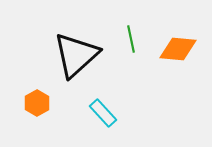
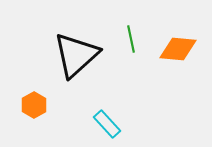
orange hexagon: moved 3 px left, 2 px down
cyan rectangle: moved 4 px right, 11 px down
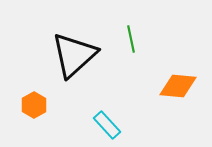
orange diamond: moved 37 px down
black triangle: moved 2 px left
cyan rectangle: moved 1 px down
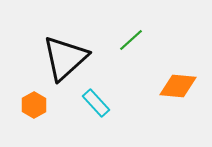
green line: moved 1 px down; rotated 60 degrees clockwise
black triangle: moved 9 px left, 3 px down
cyan rectangle: moved 11 px left, 22 px up
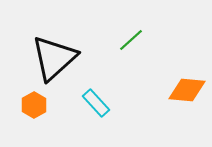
black triangle: moved 11 px left
orange diamond: moved 9 px right, 4 px down
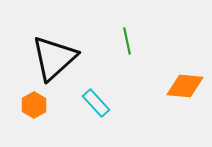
green line: moved 4 px left, 1 px down; rotated 60 degrees counterclockwise
orange diamond: moved 2 px left, 4 px up
